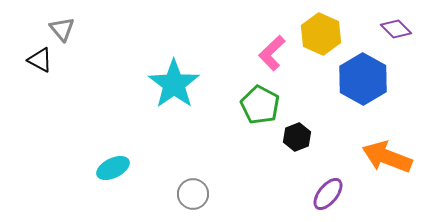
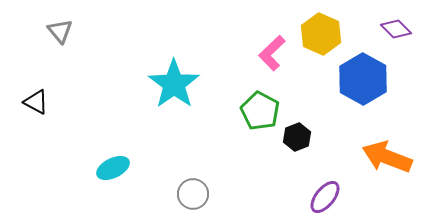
gray triangle: moved 2 px left, 2 px down
black triangle: moved 4 px left, 42 px down
green pentagon: moved 6 px down
purple ellipse: moved 3 px left, 3 px down
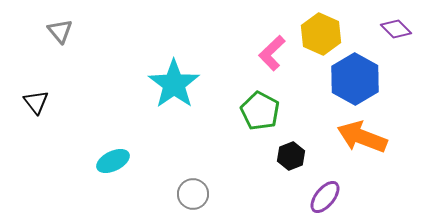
blue hexagon: moved 8 px left
black triangle: rotated 24 degrees clockwise
black hexagon: moved 6 px left, 19 px down
orange arrow: moved 25 px left, 20 px up
cyan ellipse: moved 7 px up
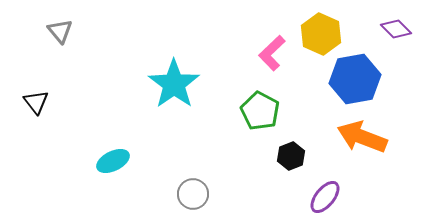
blue hexagon: rotated 21 degrees clockwise
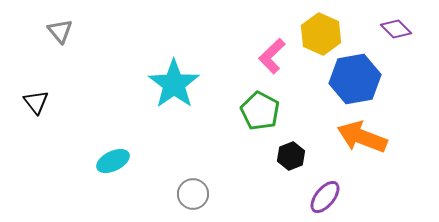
pink L-shape: moved 3 px down
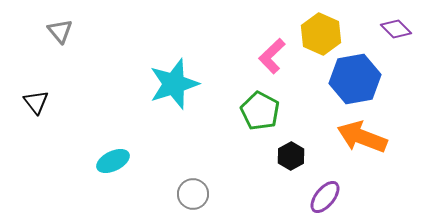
cyan star: rotated 18 degrees clockwise
black hexagon: rotated 8 degrees counterclockwise
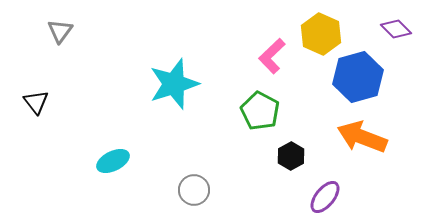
gray triangle: rotated 16 degrees clockwise
blue hexagon: moved 3 px right, 2 px up; rotated 6 degrees counterclockwise
gray circle: moved 1 px right, 4 px up
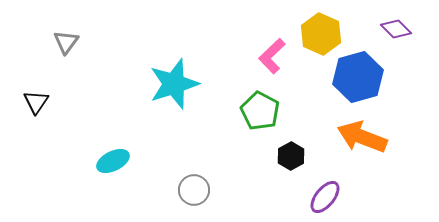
gray triangle: moved 6 px right, 11 px down
black triangle: rotated 12 degrees clockwise
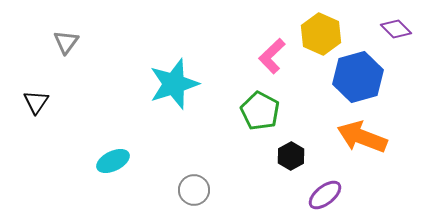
purple ellipse: moved 2 px up; rotated 12 degrees clockwise
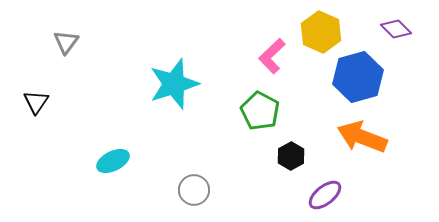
yellow hexagon: moved 2 px up
